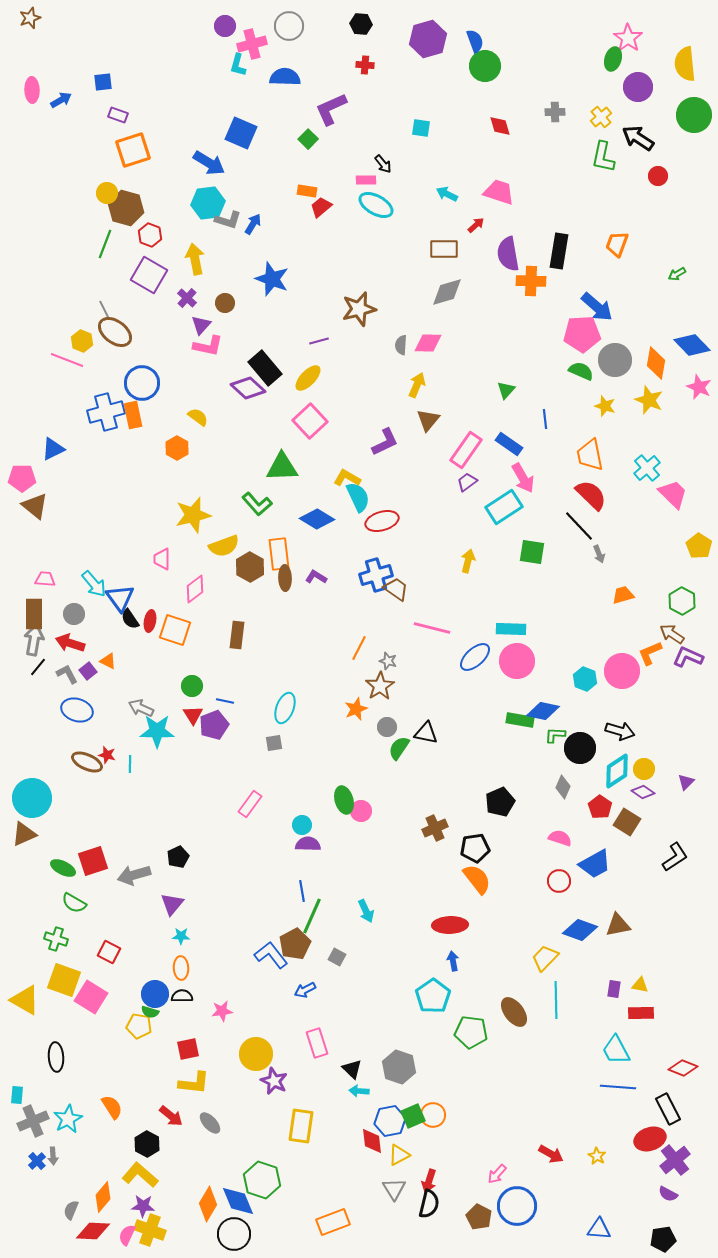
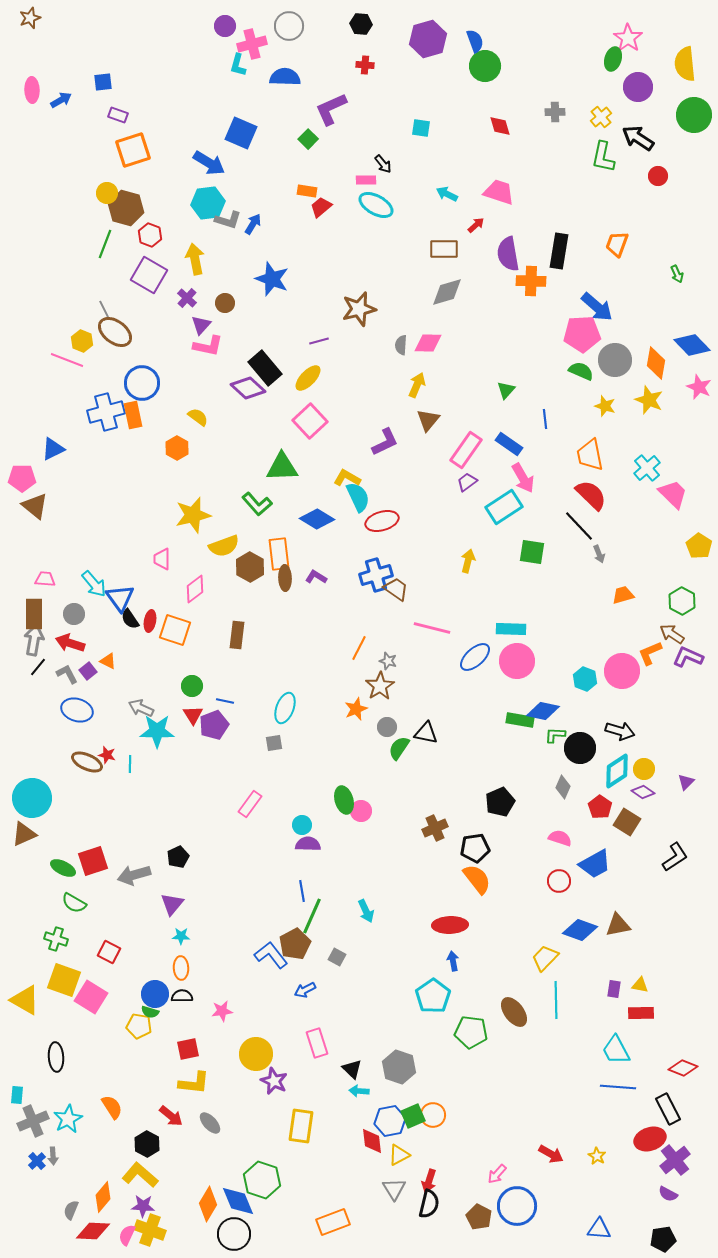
green arrow at (677, 274): rotated 84 degrees counterclockwise
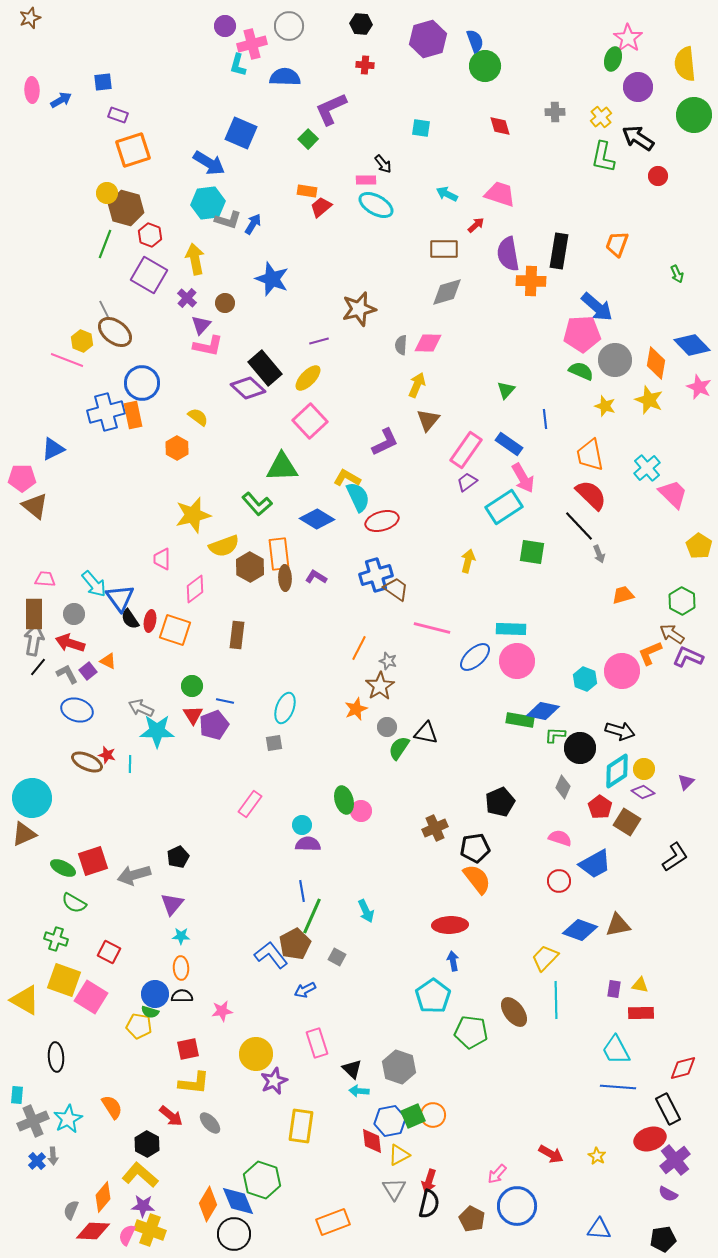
pink trapezoid at (499, 192): moved 1 px right, 2 px down
red diamond at (683, 1068): rotated 36 degrees counterclockwise
purple star at (274, 1081): rotated 24 degrees clockwise
brown pentagon at (479, 1217): moved 7 px left, 2 px down
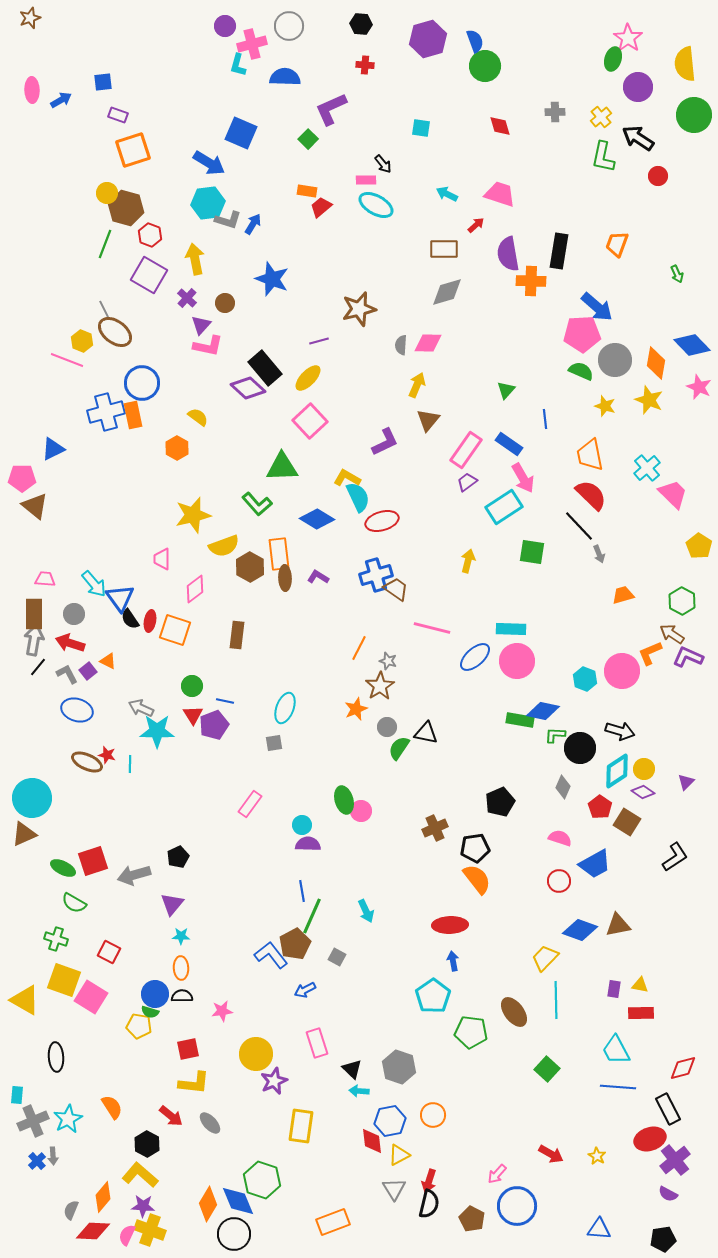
purple L-shape at (316, 577): moved 2 px right
green square at (413, 1116): moved 134 px right, 47 px up; rotated 25 degrees counterclockwise
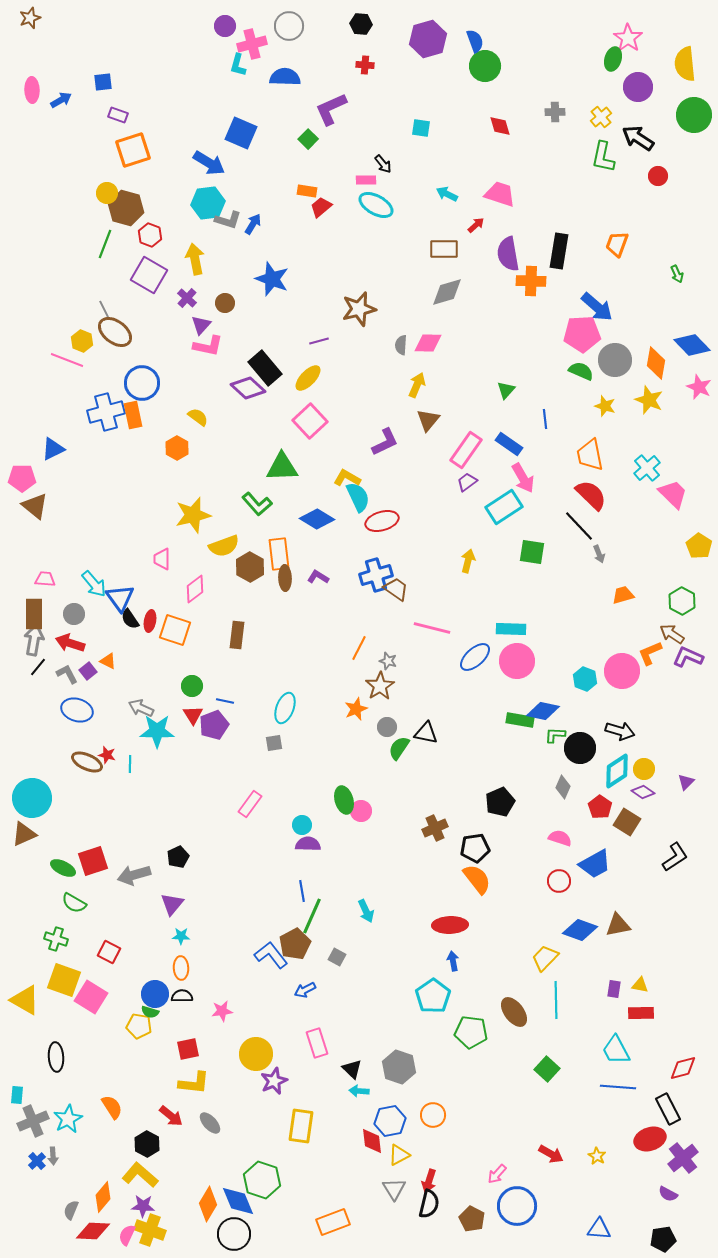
purple cross at (675, 1160): moved 8 px right, 2 px up
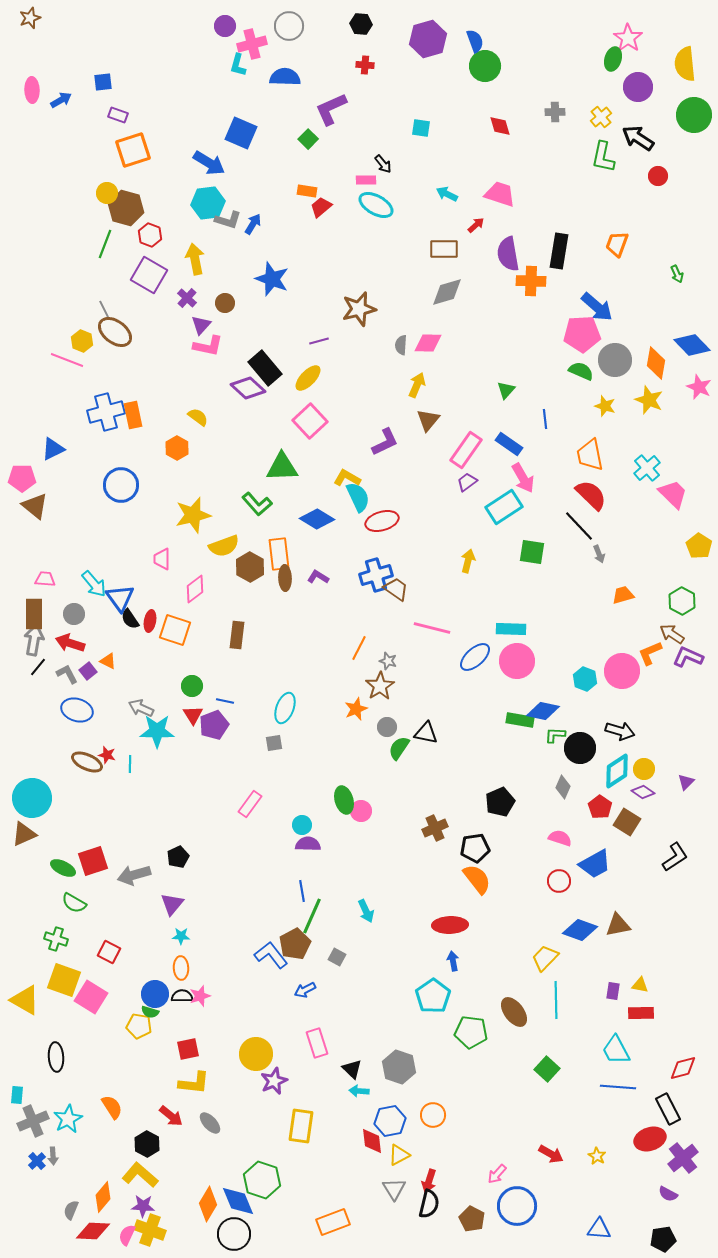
blue circle at (142, 383): moved 21 px left, 102 px down
purple rectangle at (614, 989): moved 1 px left, 2 px down
pink star at (222, 1011): moved 22 px left, 15 px up; rotated 10 degrees counterclockwise
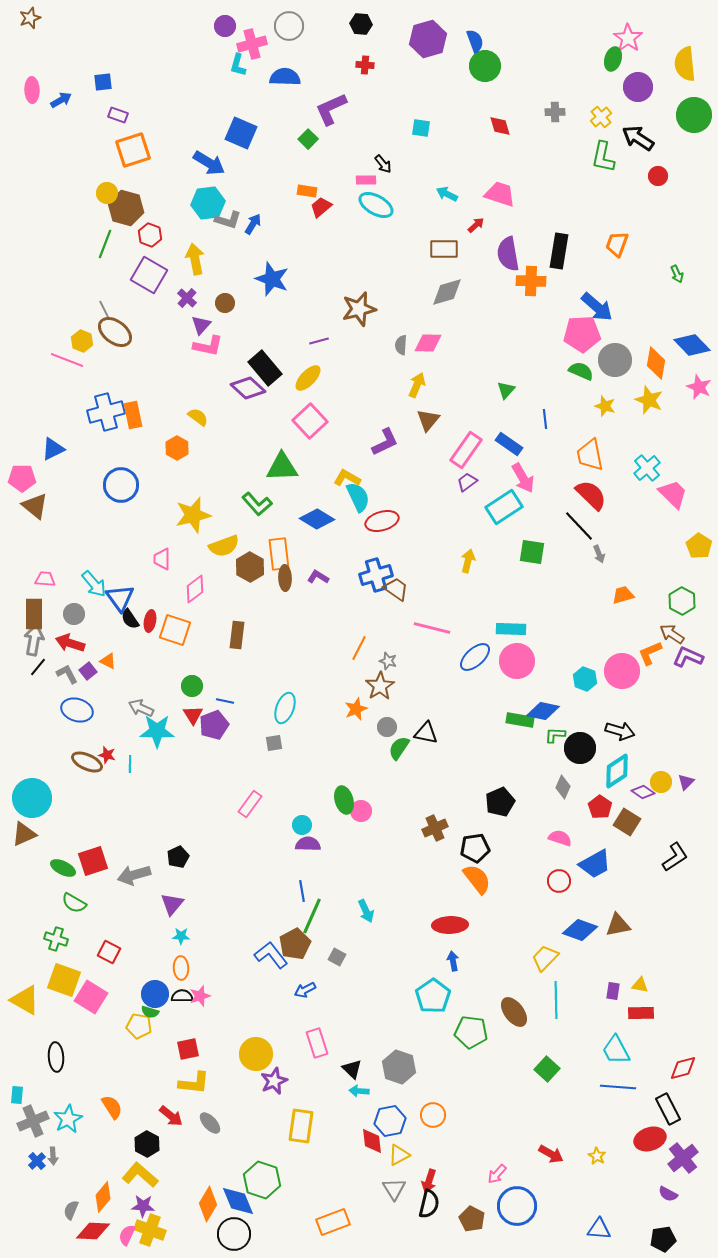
yellow circle at (644, 769): moved 17 px right, 13 px down
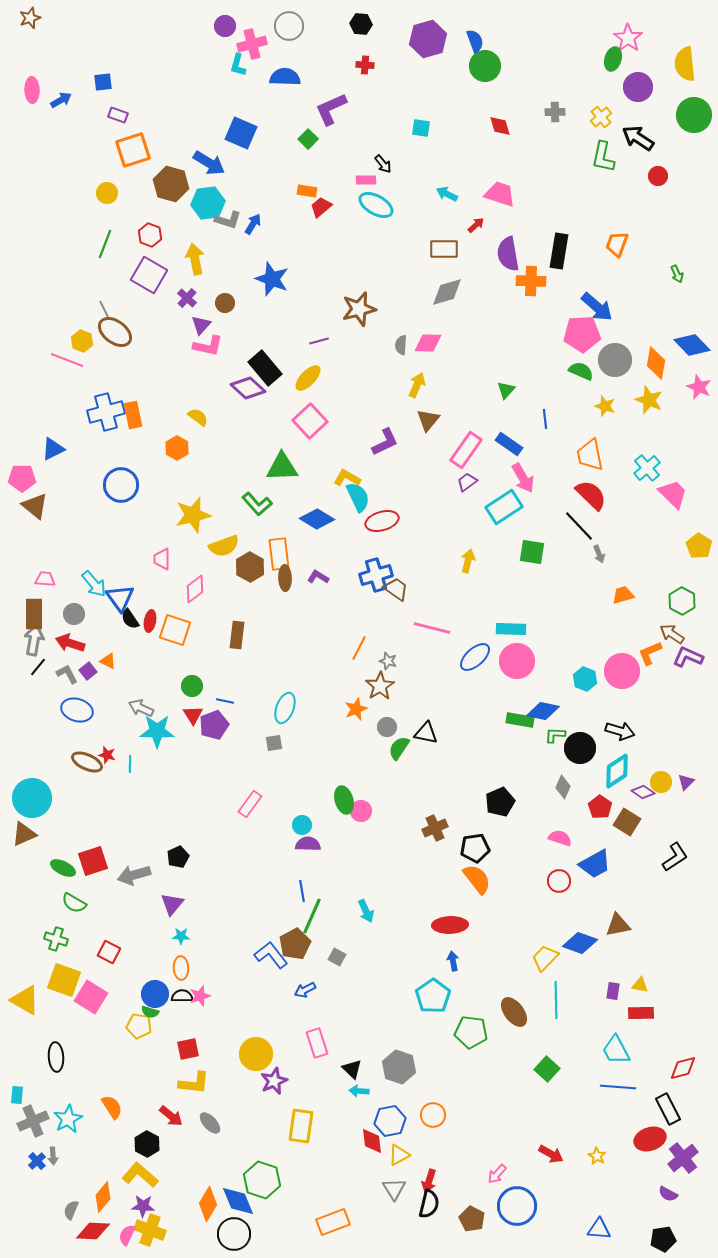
brown hexagon at (126, 208): moved 45 px right, 24 px up
blue diamond at (580, 930): moved 13 px down
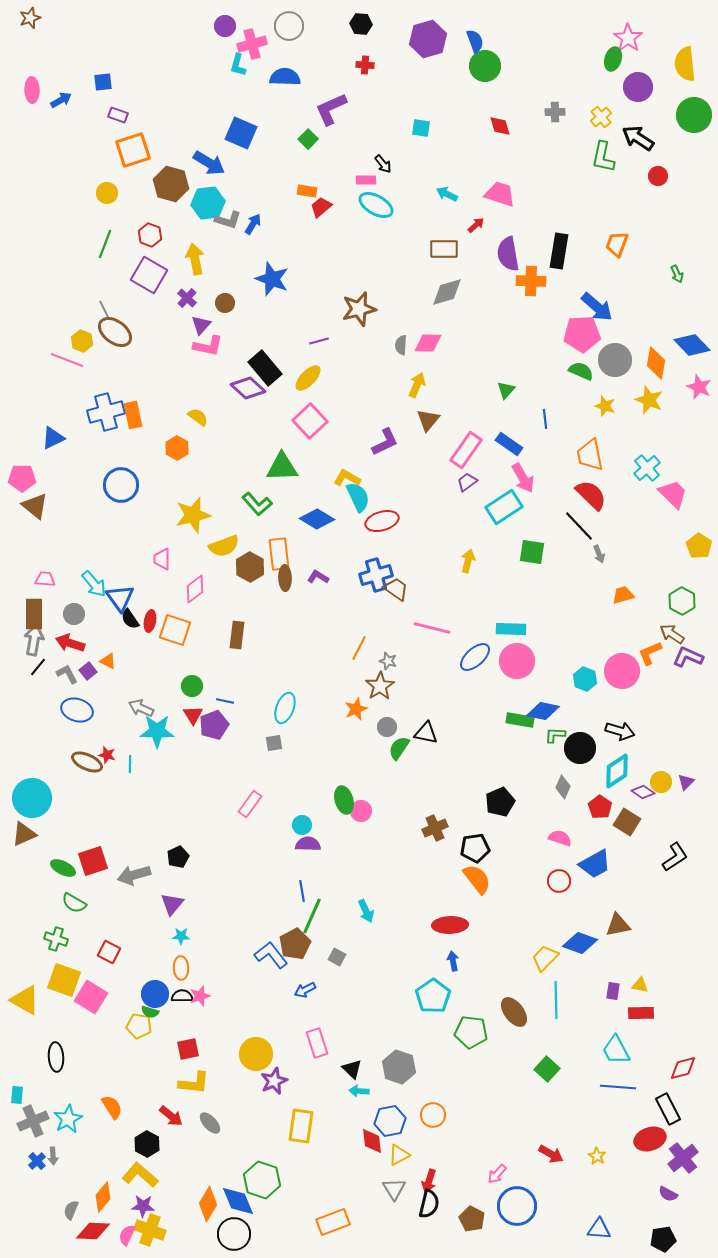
blue triangle at (53, 449): moved 11 px up
